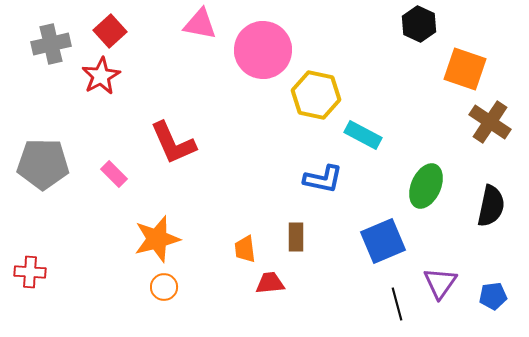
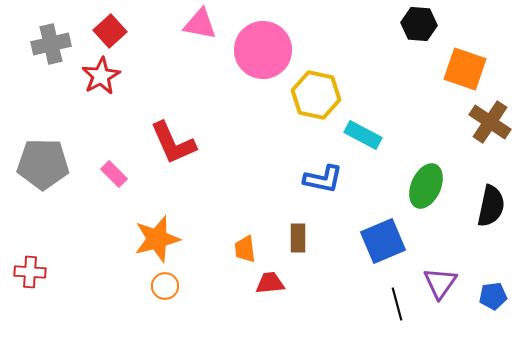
black hexagon: rotated 20 degrees counterclockwise
brown rectangle: moved 2 px right, 1 px down
orange circle: moved 1 px right, 1 px up
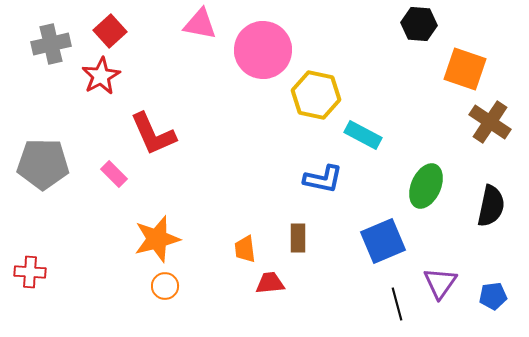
red L-shape: moved 20 px left, 9 px up
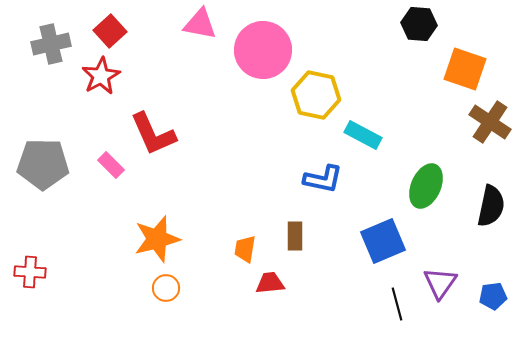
pink rectangle: moved 3 px left, 9 px up
brown rectangle: moved 3 px left, 2 px up
orange trapezoid: rotated 16 degrees clockwise
orange circle: moved 1 px right, 2 px down
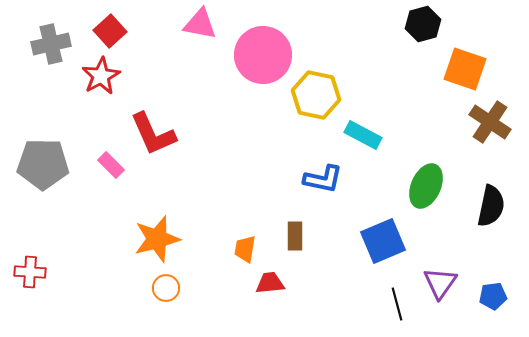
black hexagon: moved 4 px right; rotated 20 degrees counterclockwise
pink circle: moved 5 px down
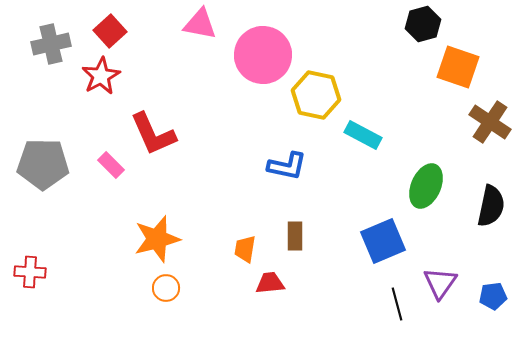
orange square: moved 7 px left, 2 px up
blue L-shape: moved 36 px left, 13 px up
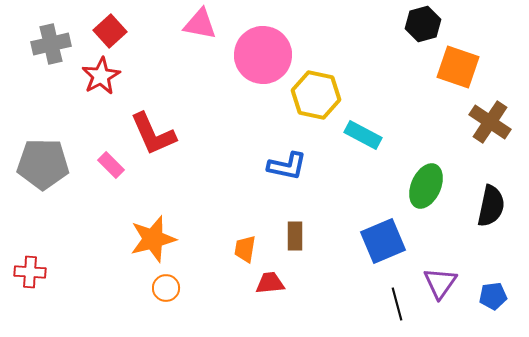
orange star: moved 4 px left
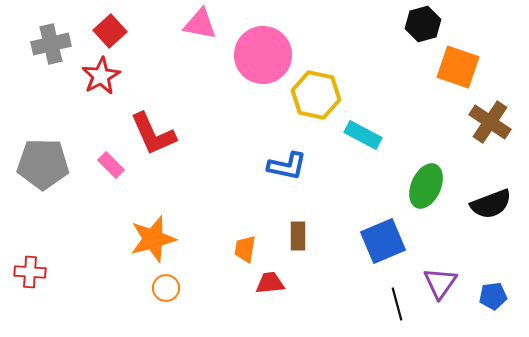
black semicircle: moved 2 px up; rotated 57 degrees clockwise
brown rectangle: moved 3 px right
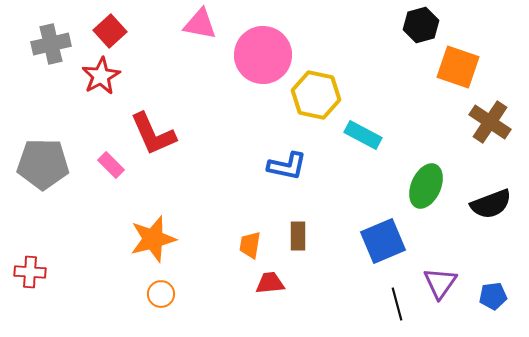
black hexagon: moved 2 px left, 1 px down
orange trapezoid: moved 5 px right, 4 px up
orange circle: moved 5 px left, 6 px down
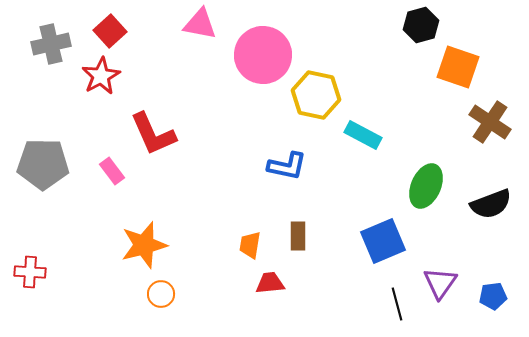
pink rectangle: moved 1 px right, 6 px down; rotated 8 degrees clockwise
orange star: moved 9 px left, 6 px down
